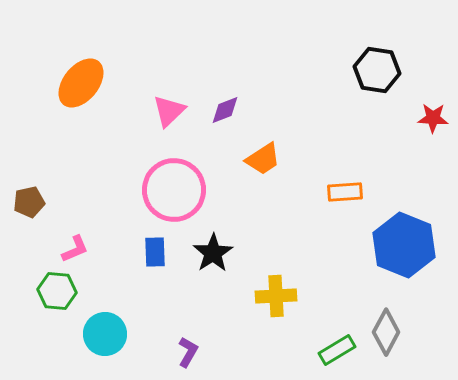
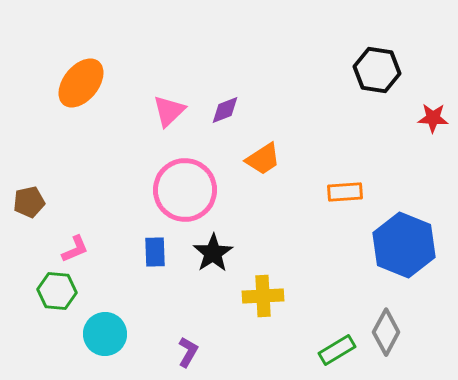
pink circle: moved 11 px right
yellow cross: moved 13 px left
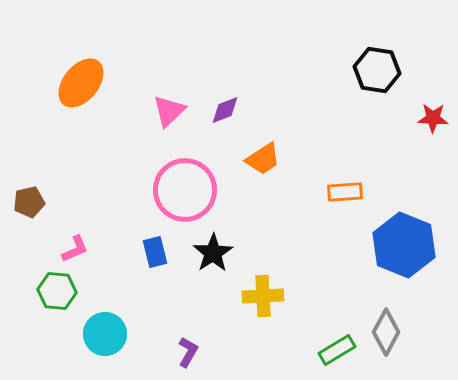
blue rectangle: rotated 12 degrees counterclockwise
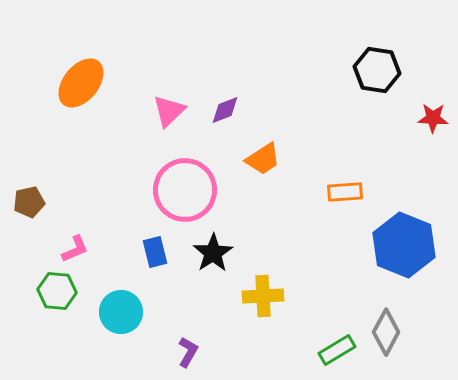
cyan circle: moved 16 px right, 22 px up
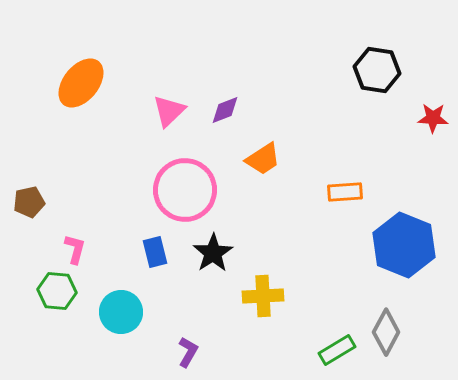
pink L-shape: rotated 52 degrees counterclockwise
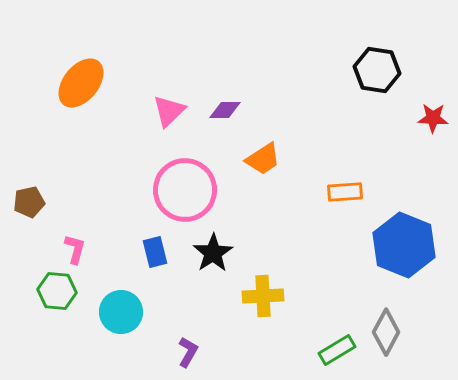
purple diamond: rotated 20 degrees clockwise
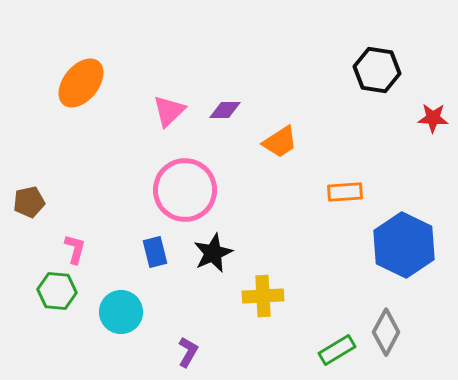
orange trapezoid: moved 17 px right, 17 px up
blue hexagon: rotated 4 degrees clockwise
black star: rotated 9 degrees clockwise
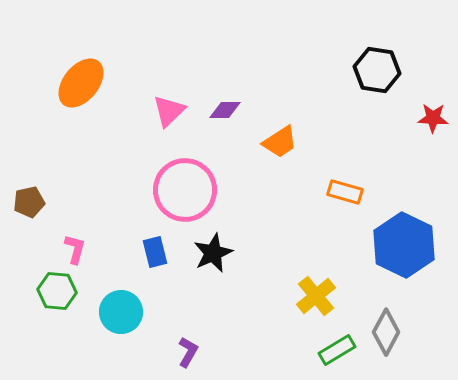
orange rectangle: rotated 20 degrees clockwise
yellow cross: moved 53 px right; rotated 36 degrees counterclockwise
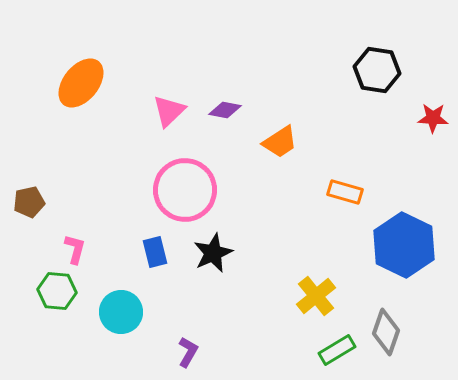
purple diamond: rotated 12 degrees clockwise
gray diamond: rotated 9 degrees counterclockwise
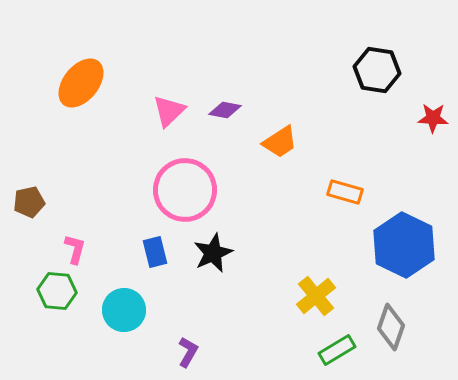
cyan circle: moved 3 px right, 2 px up
gray diamond: moved 5 px right, 5 px up
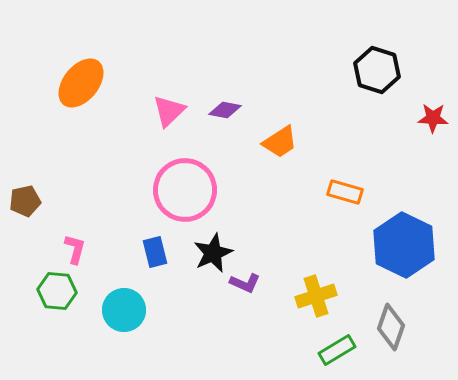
black hexagon: rotated 9 degrees clockwise
brown pentagon: moved 4 px left, 1 px up
yellow cross: rotated 21 degrees clockwise
purple L-shape: moved 57 px right, 69 px up; rotated 84 degrees clockwise
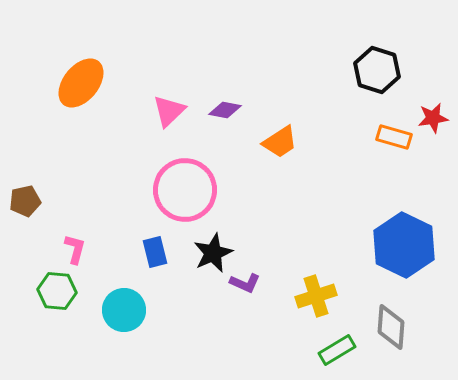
red star: rotated 12 degrees counterclockwise
orange rectangle: moved 49 px right, 55 px up
gray diamond: rotated 15 degrees counterclockwise
